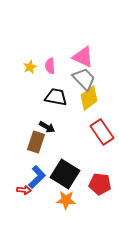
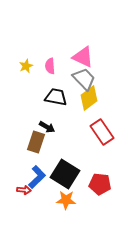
yellow star: moved 4 px left, 1 px up
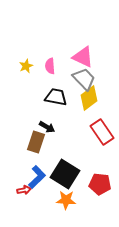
red arrow: rotated 16 degrees counterclockwise
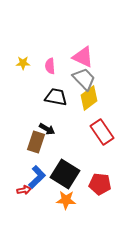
yellow star: moved 3 px left, 3 px up; rotated 24 degrees clockwise
black arrow: moved 2 px down
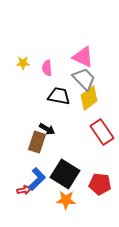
pink semicircle: moved 3 px left, 2 px down
black trapezoid: moved 3 px right, 1 px up
brown rectangle: moved 1 px right
blue L-shape: moved 2 px down
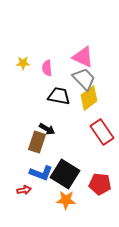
blue L-shape: moved 4 px right, 6 px up; rotated 65 degrees clockwise
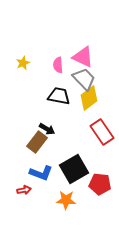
yellow star: rotated 24 degrees counterclockwise
pink semicircle: moved 11 px right, 3 px up
brown rectangle: rotated 20 degrees clockwise
black square: moved 9 px right, 5 px up; rotated 28 degrees clockwise
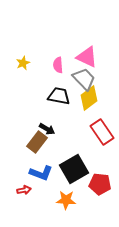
pink triangle: moved 4 px right
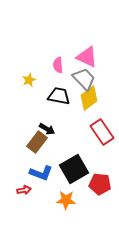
yellow star: moved 6 px right, 17 px down
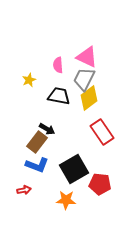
gray trapezoid: rotated 110 degrees counterclockwise
blue L-shape: moved 4 px left, 8 px up
